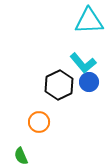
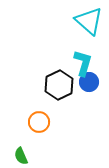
cyan triangle: rotated 44 degrees clockwise
cyan L-shape: rotated 124 degrees counterclockwise
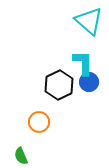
cyan L-shape: rotated 16 degrees counterclockwise
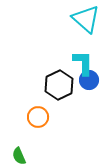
cyan triangle: moved 3 px left, 2 px up
blue circle: moved 2 px up
orange circle: moved 1 px left, 5 px up
green semicircle: moved 2 px left
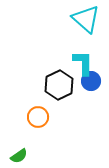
blue circle: moved 2 px right, 1 px down
green semicircle: rotated 102 degrees counterclockwise
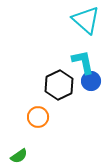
cyan triangle: moved 1 px down
cyan L-shape: moved 1 px up; rotated 12 degrees counterclockwise
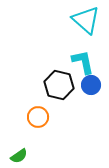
blue circle: moved 4 px down
black hexagon: rotated 20 degrees counterclockwise
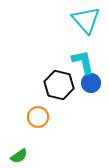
cyan triangle: rotated 8 degrees clockwise
blue circle: moved 2 px up
